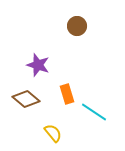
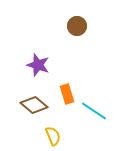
brown diamond: moved 8 px right, 6 px down
cyan line: moved 1 px up
yellow semicircle: moved 3 px down; rotated 18 degrees clockwise
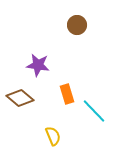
brown circle: moved 1 px up
purple star: rotated 10 degrees counterclockwise
brown diamond: moved 14 px left, 7 px up
cyan line: rotated 12 degrees clockwise
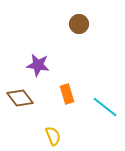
brown circle: moved 2 px right, 1 px up
brown diamond: rotated 12 degrees clockwise
cyan line: moved 11 px right, 4 px up; rotated 8 degrees counterclockwise
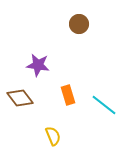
orange rectangle: moved 1 px right, 1 px down
cyan line: moved 1 px left, 2 px up
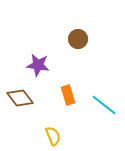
brown circle: moved 1 px left, 15 px down
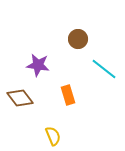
cyan line: moved 36 px up
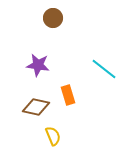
brown circle: moved 25 px left, 21 px up
brown diamond: moved 16 px right, 9 px down; rotated 40 degrees counterclockwise
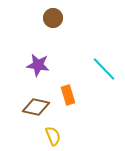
cyan line: rotated 8 degrees clockwise
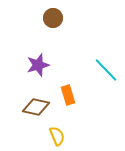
purple star: rotated 25 degrees counterclockwise
cyan line: moved 2 px right, 1 px down
yellow semicircle: moved 4 px right
